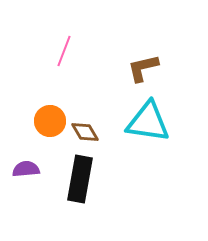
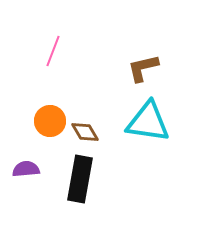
pink line: moved 11 px left
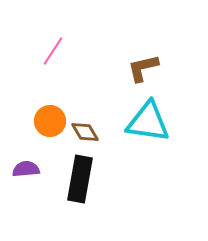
pink line: rotated 12 degrees clockwise
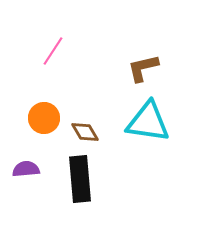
orange circle: moved 6 px left, 3 px up
black rectangle: rotated 15 degrees counterclockwise
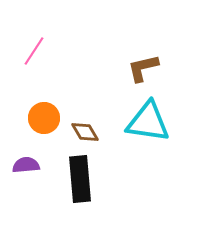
pink line: moved 19 px left
purple semicircle: moved 4 px up
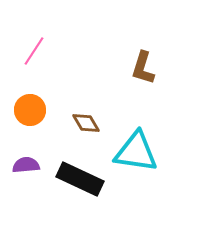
brown L-shape: rotated 60 degrees counterclockwise
orange circle: moved 14 px left, 8 px up
cyan triangle: moved 12 px left, 30 px down
brown diamond: moved 1 px right, 9 px up
black rectangle: rotated 60 degrees counterclockwise
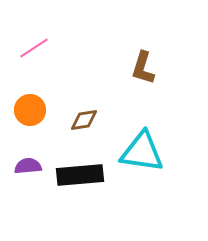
pink line: moved 3 px up; rotated 24 degrees clockwise
brown diamond: moved 2 px left, 3 px up; rotated 68 degrees counterclockwise
cyan triangle: moved 6 px right
purple semicircle: moved 2 px right, 1 px down
black rectangle: moved 4 px up; rotated 30 degrees counterclockwise
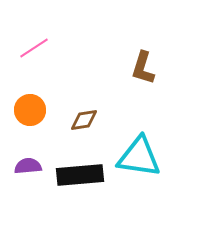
cyan triangle: moved 3 px left, 5 px down
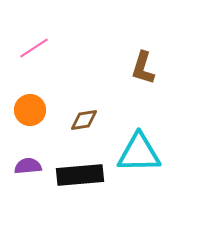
cyan triangle: moved 4 px up; rotated 9 degrees counterclockwise
